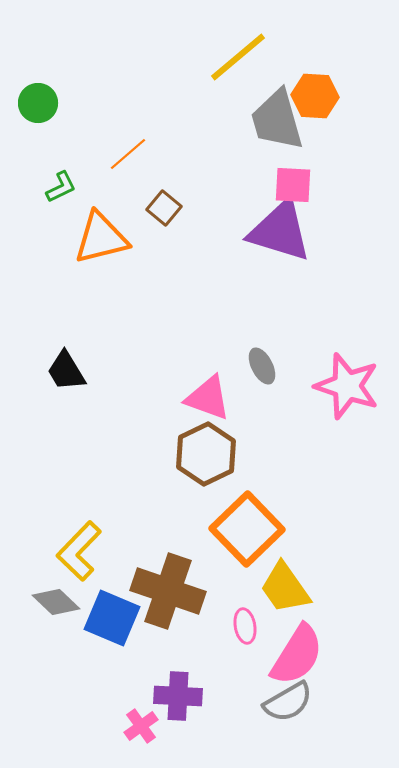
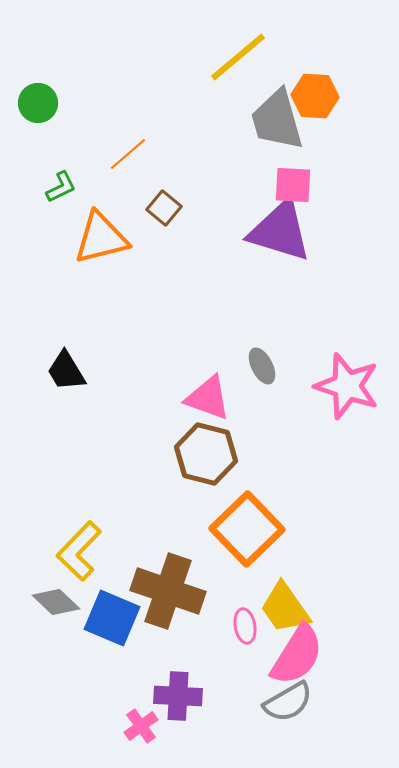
brown hexagon: rotated 20 degrees counterclockwise
yellow trapezoid: moved 20 px down
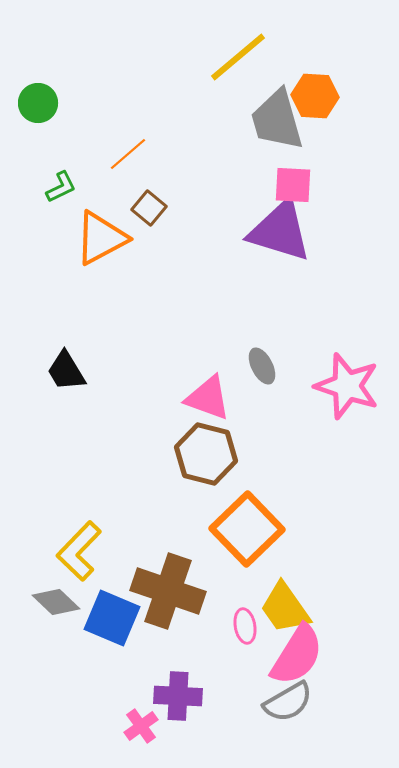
brown square: moved 15 px left
orange triangle: rotated 14 degrees counterclockwise
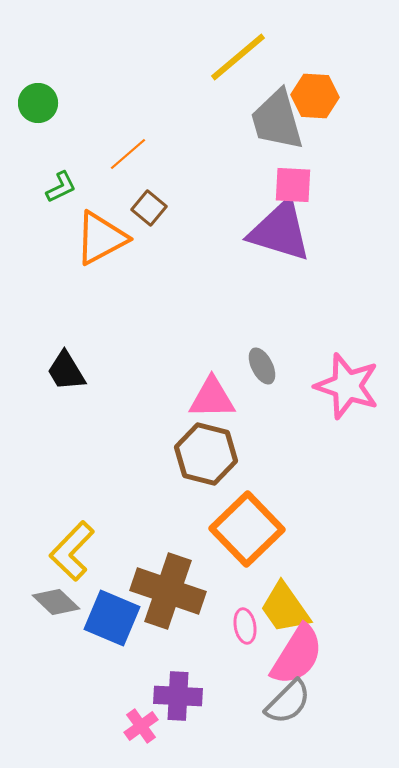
pink triangle: moved 4 px right; rotated 21 degrees counterclockwise
yellow L-shape: moved 7 px left
gray semicircle: rotated 15 degrees counterclockwise
